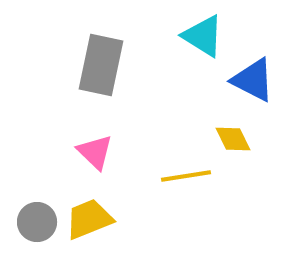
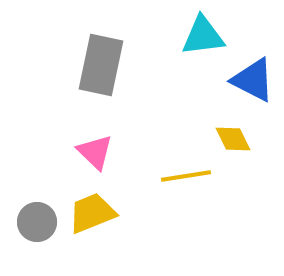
cyan triangle: rotated 39 degrees counterclockwise
yellow trapezoid: moved 3 px right, 6 px up
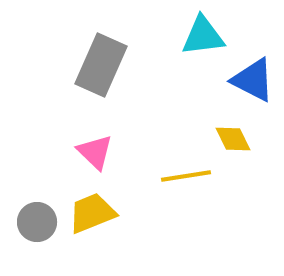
gray rectangle: rotated 12 degrees clockwise
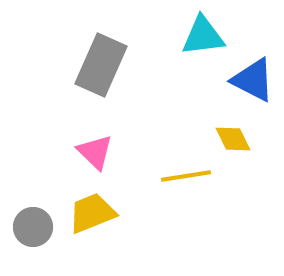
gray circle: moved 4 px left, 5 px down
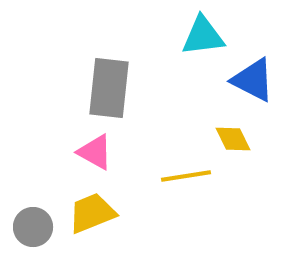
gray rectangle: moved 8 px right, 23 px down; rotated 18 degrees counterclockwise
pink triangle: rotated 15 degrees counterclockwise
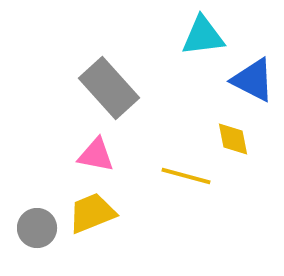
gray rectangle: rotated 48 degrees counterclockwise
yellow diamond: rotated 15 degrees clockwise
pink triangle: moved 1 px right, 3 px down; rotated 18 degrees counterclockwise
yellow line: rotated 24 degrees clockwise
gray circle: moved 4 px right, 1 px down
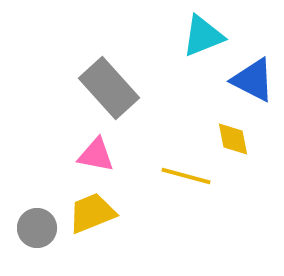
cyan triangle: rotated 15 degrees counterclockwise
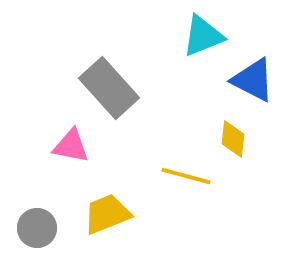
yellow diamond: rotated 18 degrees clockwise
pink triangle: moved 25 px left, 9 px up
yellow trapezoid: moved 15 px right, 1 px down
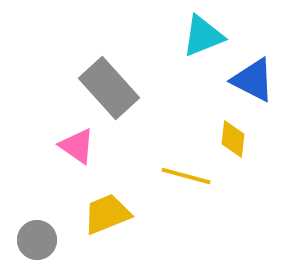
pink triangle: moved 6 px right; rotated 24 degrees clockwise
gray circle: moved 12 px down
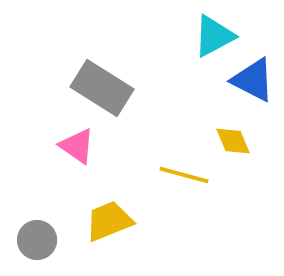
cyan triangle: moved 11 px right; rotated 6 degrees counterclockwise
gray rectangle: moved 7 px left; rotated 16 degrees counterclockwise
yellow diamond: moved 2 px down; rotated 30 degrees counterclockwise
yellow line: moved 2 px left, 1 px up
yellow trapezoid: moved 2 px right, 7 px down
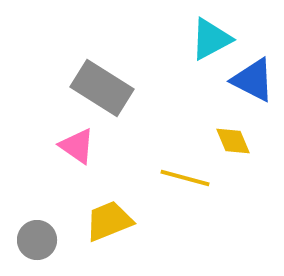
cyan triangle: moved 3 px left, 3 px down
yellow line: moved 1 px right, 3 px down
